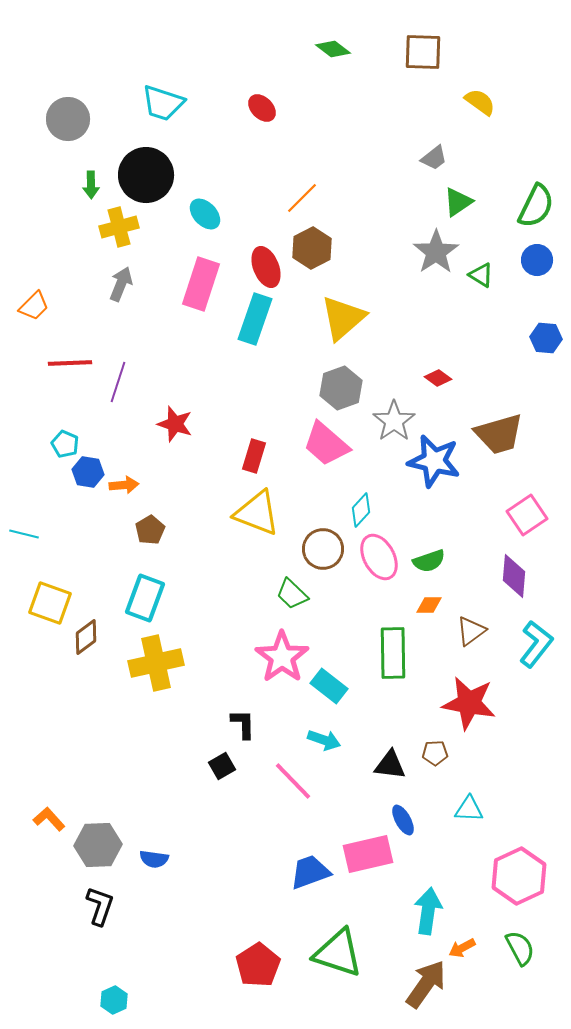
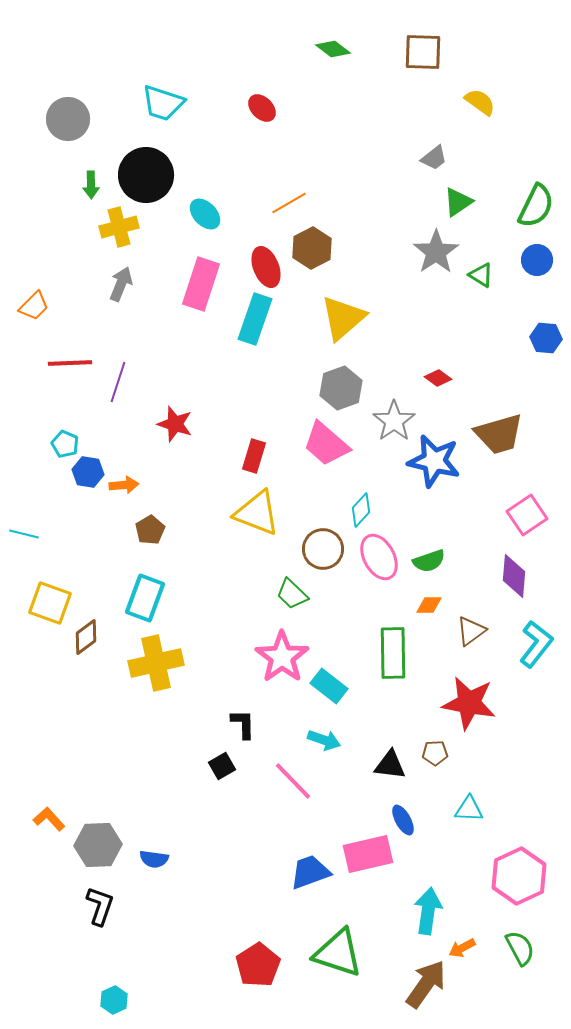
orange line at (302, 198): moved 13 px left, 5 px down; rotated 15 degrees clockwise
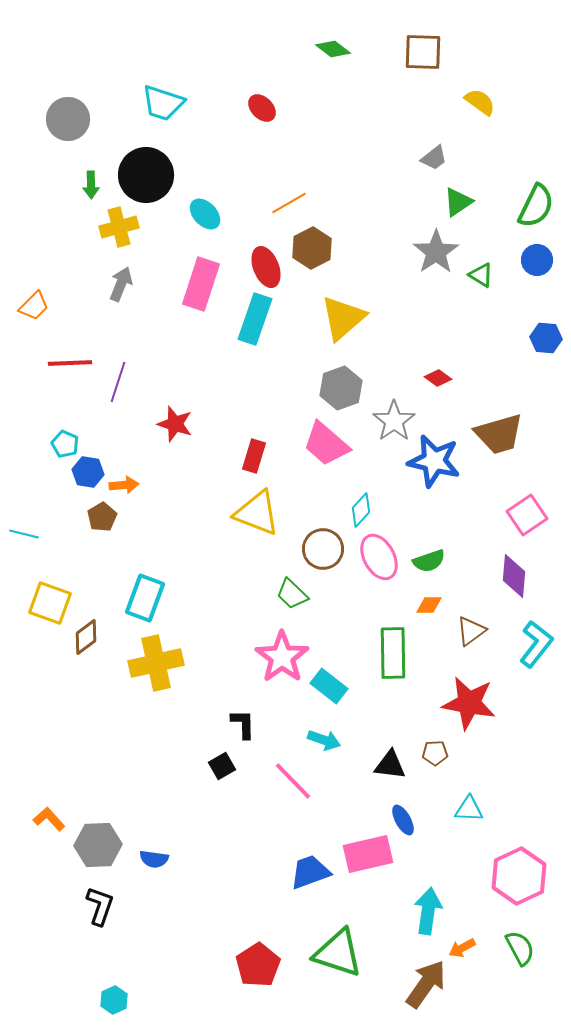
brown pentagon at (150, 530): moved 48 px left, 13 px up
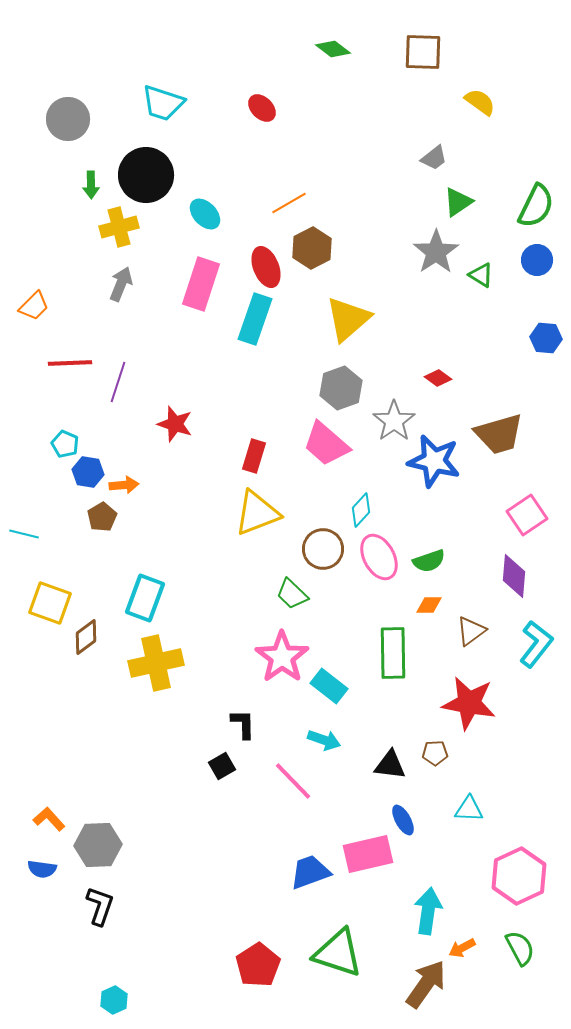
yellow triangle at (343, 318): moved 5 px right, 1 px down
yellow triangle at (257, 513): rotated 42 degrees counterclockwise
blue semicircle at (154, 859): moved 112 px left, 10 px down
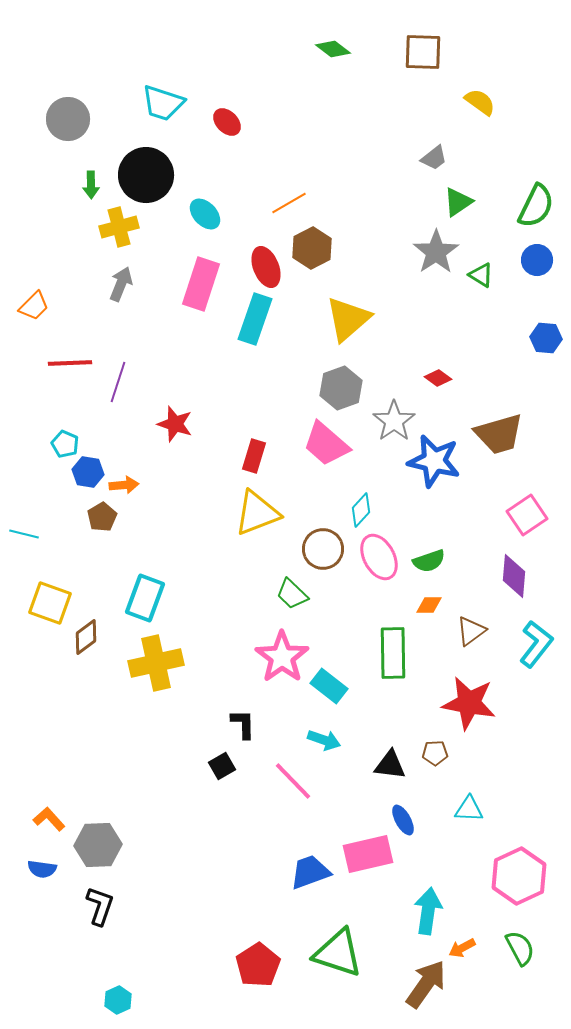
red ellipse at (262, 108): moved 35 px left, 14 px down
cyan hexagon at (114, 1000): moved 4 px right
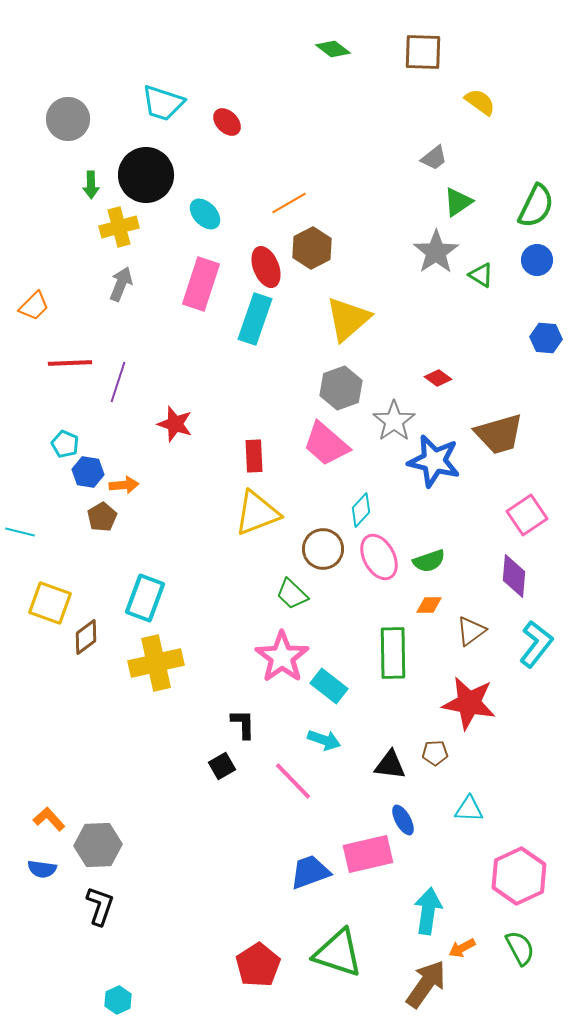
red rectangle at (254, 456): rotated 20 degrees counterclockwise
cyan line at (24, 534): moved 4 px left, 2 px up
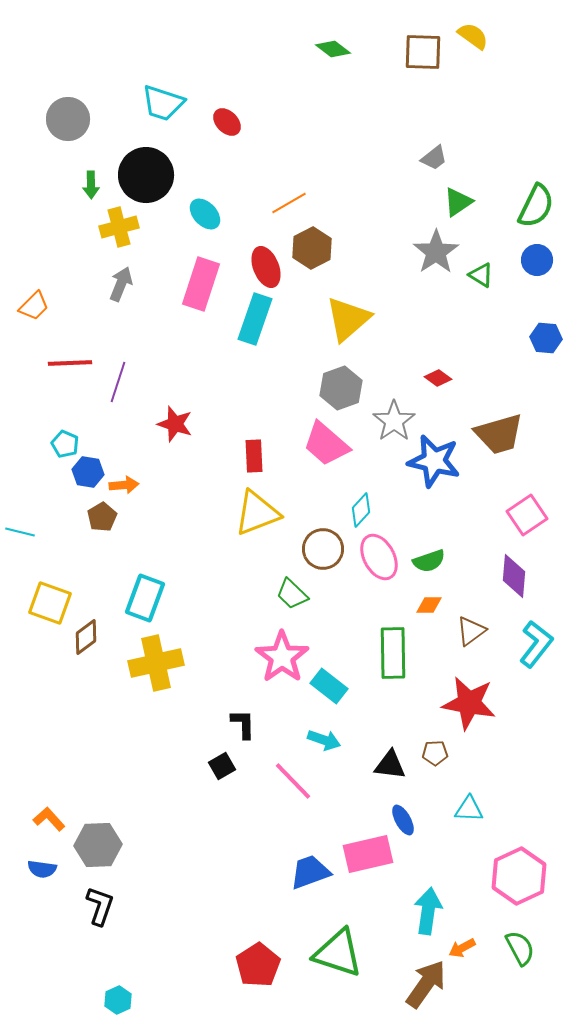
yellow semicircle at (480, 102): moved 7 px left, 66 px up
